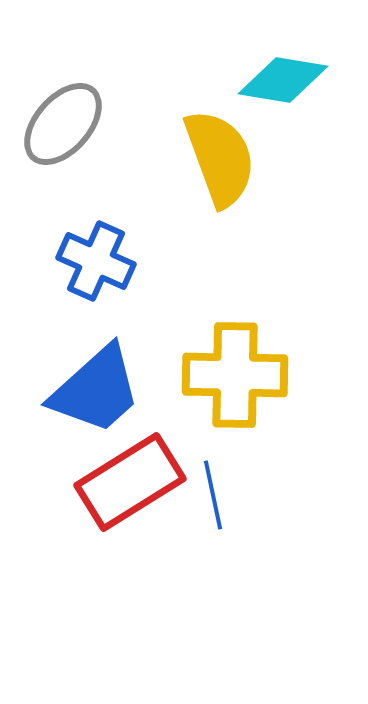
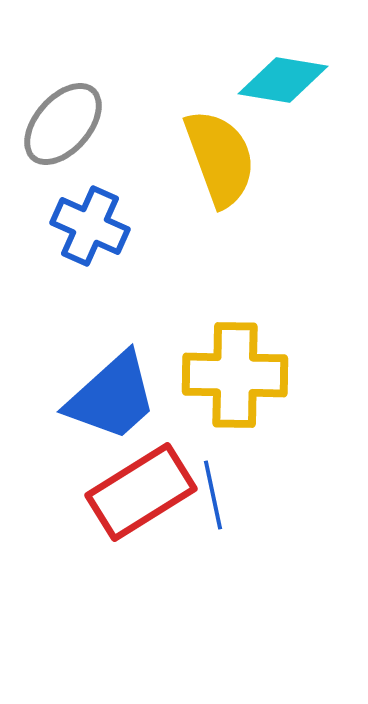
blue cross: moved 6 px left, 35 px up
blue trapezoid: moved 16 px right, 7 px down
red rectangle: moved 11 px right, 10 px down
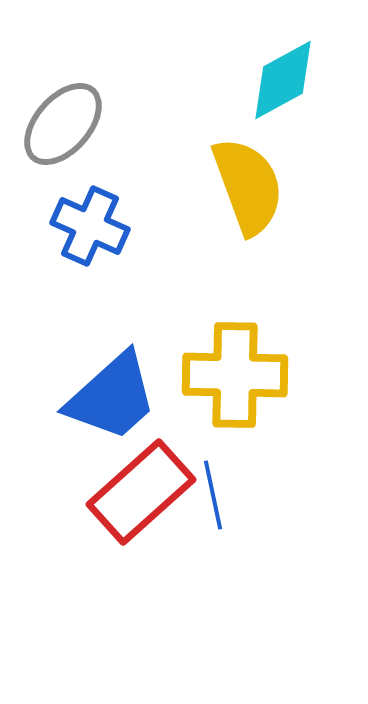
cyan diamond: rotated 38 degrees counterclockwise
yellow semicircle: moved 28 px right, 28 px down
red rectangle: rotated 10 degrees counterclockwise
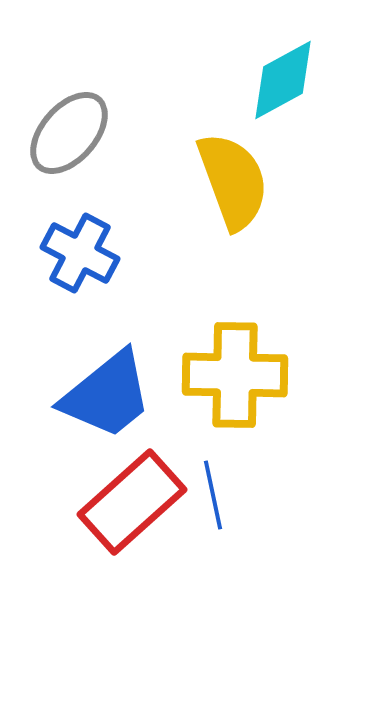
gray ellipse: moved 6 px right, 9 px down
yellow semicircle: moved 15 px left, 5 px up
blue cross: moved 10 px left, 27 px down; rotated 4 degrees clockwise
blue trapezoid: moved 5 px left, 2 px up; rotated 3 degrees clockwise
red rectangle: moved 9 px left, 10 px down
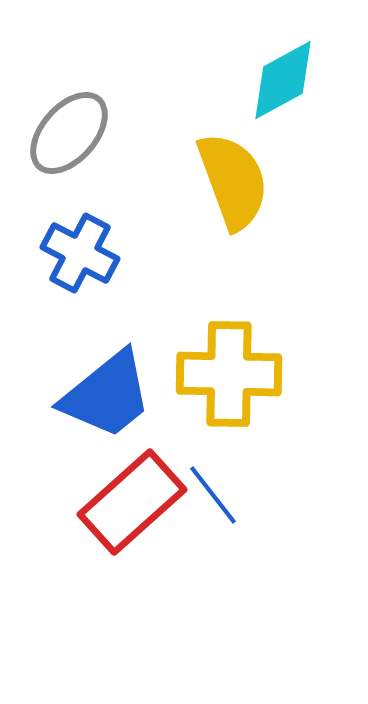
yellow cross: moved 6 px left, 1 px up
blue line: rotated 26 degrees counterclockwise
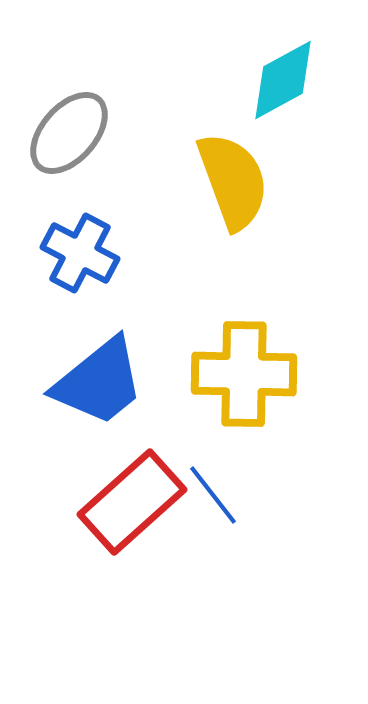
yellow cross: moved 15 px right
blue trapezoid: moved 8 px left, 13 px up
